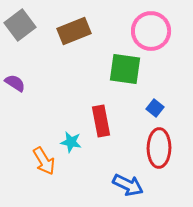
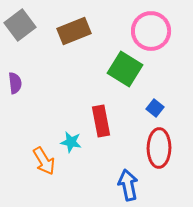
green square: rotated 24 degrees clockwise
purple semicircle: rotated 50 degrees clockwise
blue arrow: rotated 128 degrees counterclockwise
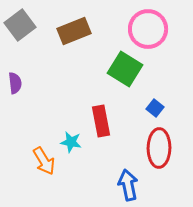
pink circle: moved 3 px left, 2 px up
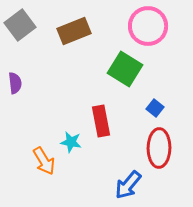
pink circle: moved 3 px up
blue arrow: rotated 128 degrees counterclockwise
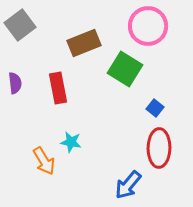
brown rectangle: moved 10 px right, 12 px down
red rectangle: moved 43 px left, 33 px up
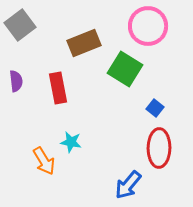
purple semicircle: moved 1 px right, 2 px up
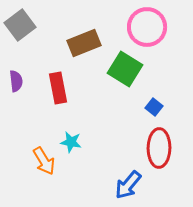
pink circle: moved 1 px left, 1 px down
blue square: moved 1 px left, 1 px up
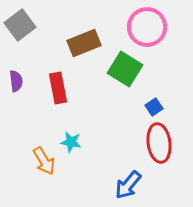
blue square: rotated 18 degrees clockwise
red ellipse: moved 5 px up; rotated 9 degrees counterclockwise
